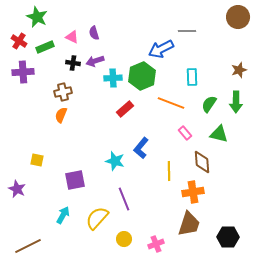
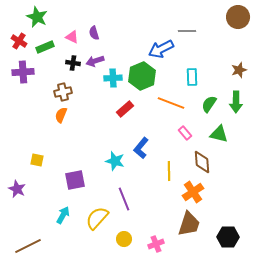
orange cross: rotated 25 degrees counterclockwise
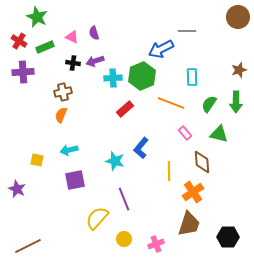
cyan arrow: moved 6 px right, 65 px up; rotated 132 degrees counterclockwise
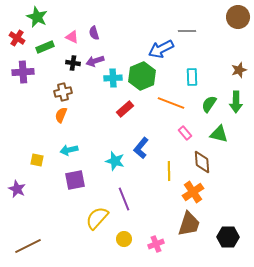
red cross: moved 2 px left, 3 px up
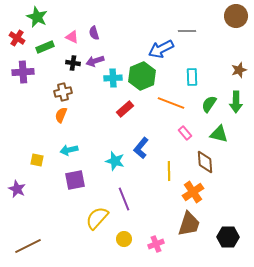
brown circle: moved 2 px left, 1 px up
brown diamond: moved 3 px right
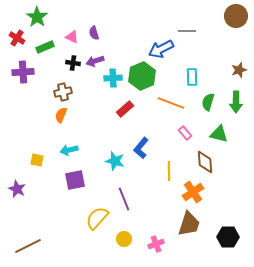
green star: rotated 10 degrees clockwise
green semicircle: moved 1 px left, 2 px up; rotated 18 degrees counterclockwise
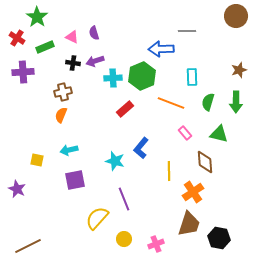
blue arrow: rotated 25 degrees clockwise
black hexagon: moved 9 px left, 1 px down; rotated 10 degrees clockwise
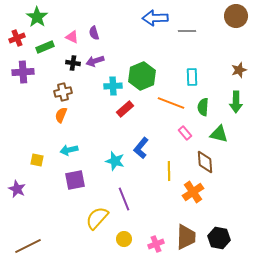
red cross: rotated 35 degrees clockwise
blue arrow: moved 6 px left, 31 px up
cyan cross: moved 8 px down
green semicircle: moved 5 px left, 5 px down; rotated 12 degrees counterclockwise
brown trapezoid: moved 3 px left, 13 px down; rotated 16 degrees counterclockwise
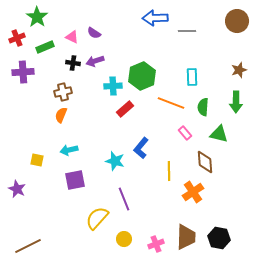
brown circle: moved 1 px right, 5 px down
purple semicircle: rotated 40 degrees counterclockwise
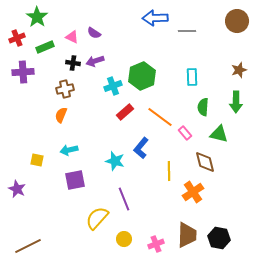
cyan cross: rotated 18 degrees counterclockwise
brown cross: moved 2 px right, 3 px up
orange line: moved 11 px left, 14 px down; rotated 16 degrees clockwise
red rectangle: moved 3 px down
brown diamond: rotated 10 degrees counterclockwise
brown trapezoid: moved 1 px right, 2 px up
